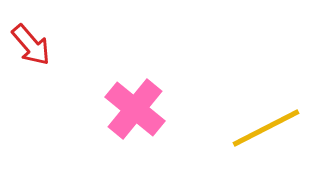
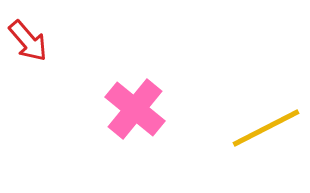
red arrow: moved 3 px left, 4 px up
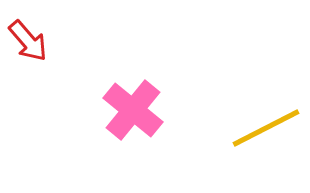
pink cross: moved 2 px left, 1 px down
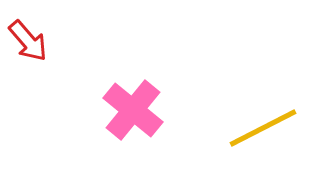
yellow line: moved 3 px left
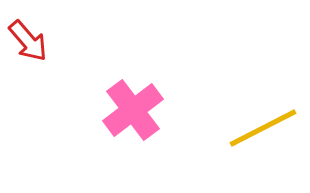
pink cross: rotated 14 degrees clockwise
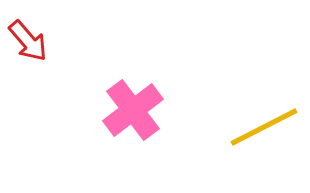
yellow line: moved 1 px right, 1 px up
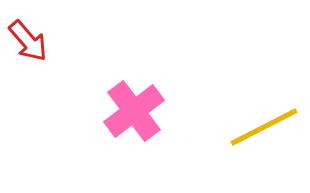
pink cross: moved 1 px right, 1 px down
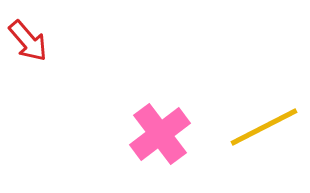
pink cross: moved 26 px right, 23 px down
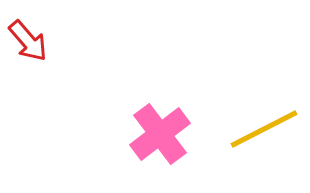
yellow line: moved 2 px down
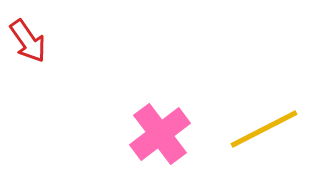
red arrow: rotated 6 degrees clockwise
